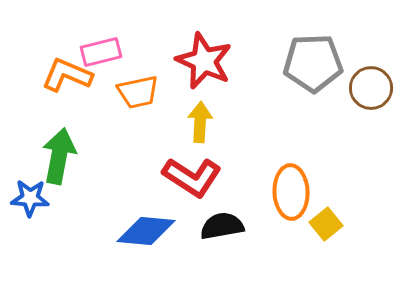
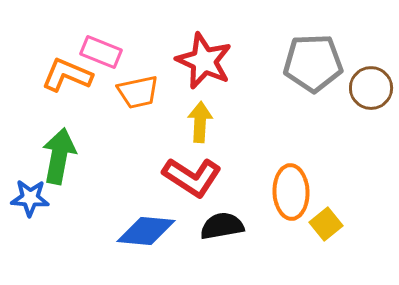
pink rectangle: rotated 36 degrees clockwise
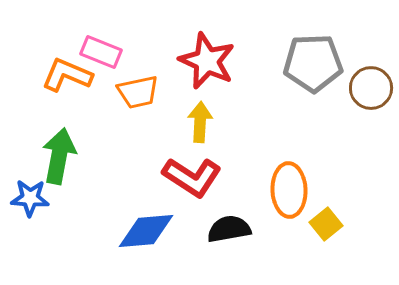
red star: moved 3 px right
orange ellipse: moved 2 px left, 2 px up
black semicircle: moved 7 px right, 3 px down
blue diamond: rotated 10 degrees counterclockwise
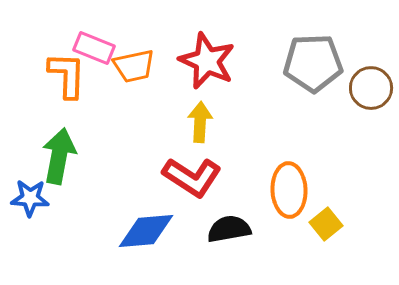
pink rectangle: moved 7 px left, 4 px up
orange L-shape: rotated 69 degrees clockwise
orange trapezoid: moved 4 px left, 26 px up
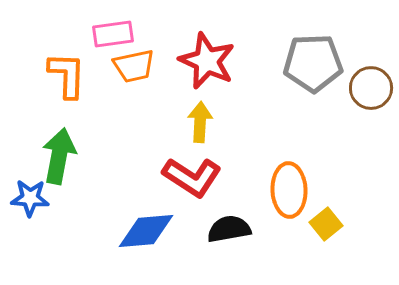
pink rectangle: moved 19 px right, 14 px up; rotated 30 degrees counterclockwise
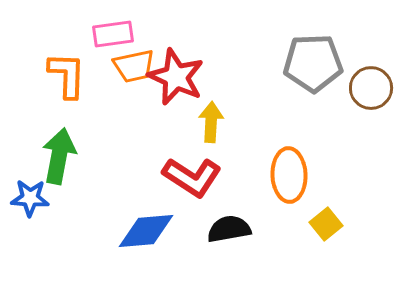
red star: moved 31 px left, 16 px down
yellow arrow: moved 11 px right
orange ellipse: moved 15 px up
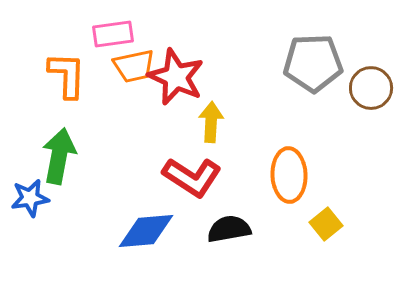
blue star: rotated 12 degrees counterclockwise
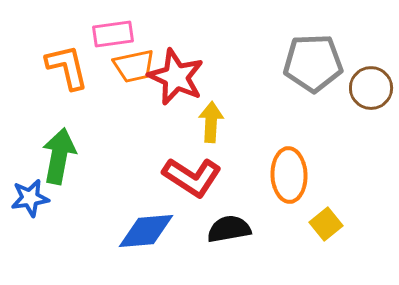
orange L-shape: moved 8 px up; rotated 15 degrees counterclockwise
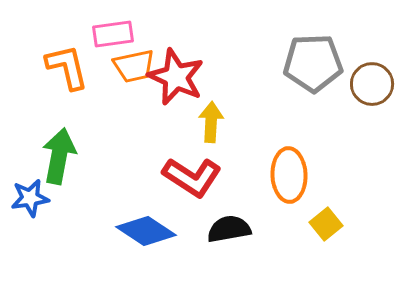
brown circle: moved 1 px right, 4 px up
blue diamond: rotated 38 degrees clockwise
